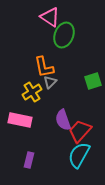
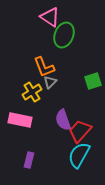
orange L-shape: rotated 10 degrees counterclockwise
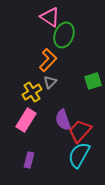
orange L-shape: moved 4 px right, 7 px up; rotated 115 degrees counterclockwise
pink rectangle: moved 6 px right; rotated 70 degrees counterclockwise
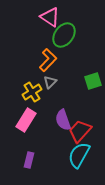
green ellipse: rotated 15 degrees clockwise
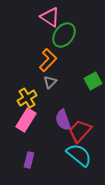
green square: rotated 12 degrees counterclockwise
yellow cross: moved 5 px left, 6 px down
cyan semicircle: rotated 100 degrees clockwise
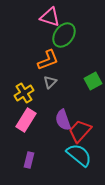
pink triangle: rotated 15 degrees counterclockwise
orange L-shape: rotated 25 degrees clockwise
yellow cross: moved 3 px left, 5 px up
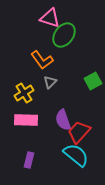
pink triangle: moved 1 px down
orange L-shape: moved 6 px left; rotated 75 degrees clockwise
pink rectangle: rotated 60 degrees clockwise
red trapezoid: moved 1 px left, 1 px down
cyan semicircle: moved 3 px left
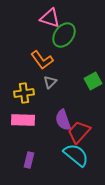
yellow cross: rotated 24 degrees clockwise
pink rectangle: moved 3 px left
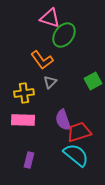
red trapezoid: rotated 30 degrees clockwise
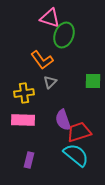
green ellipse: rotated 15 degrees counterclockwise
green square: rotated 30 degrees clockwise
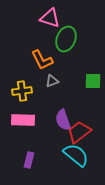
green ellipse: moved 2 px right, 4 px down
orange L-shape: rotated 10 degrees clockwise
gray triangle: moved 2 px right, 1 px up; rotated 24 degrees clockwise
yellow cross: moved 2 px left, 2 px up
red trapezoid: rotated 20 degrees counterclockwise
